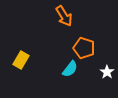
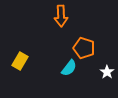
orange arrow: moved 3 px left; rotated 30 degrees clockwise
yellow rectangle: moved 1 px left, 1 px down
cyan semicircle: moved 1 px left, 1 px up
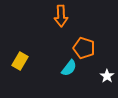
white star: moved 4 px down
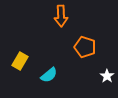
orange pentagon: moved 1 px right, 1 px up
cyan semicircle: moved 20 px left, 7 px down; rotated 12 degrees clockwise
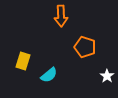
yellow rectangle: moved 3 px right; rotated 12 degrees counterclockwise
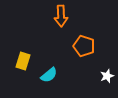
orange pentagon: moved 1 px left, 1 px up
white star: rotated 16 degrees clockwise
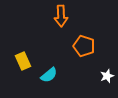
yellow rectangle: rotated 42 degrees counterclockwise
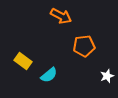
orange arrow: rotated 60 degrees counterclockwise
orange pentagon: rotated 25 degrees counterclockwise
yellow rectangle: rotated 30 degrees counterclockwise
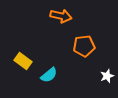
orange arrow: rotated 15 degrees counterclockwise
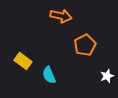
orange pentagon: moved 1 px right, 1 px up; rotated 20 degrees counterclockwise
cyan semicircle: rotated 108 degrees clockwise
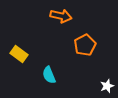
yellow rectangle: moved 4 px left, 7 px up
white star: moved 10 px down
